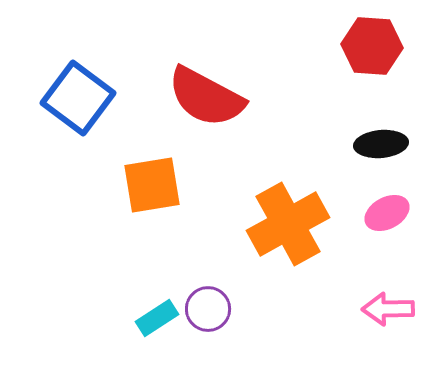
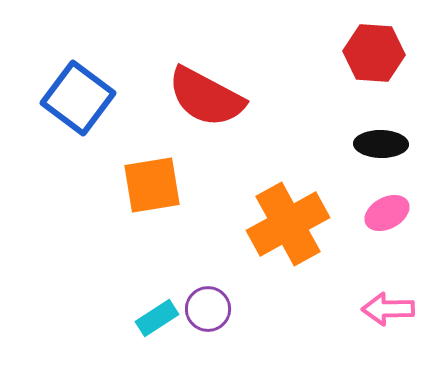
red hexagon: moved 2 px right, 7 px down
black ellipse: rotated 6 degrees clockwise
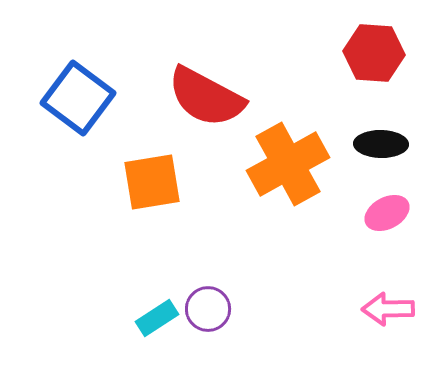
orange square: moved 3 px up
orange cross: moved 60 px up
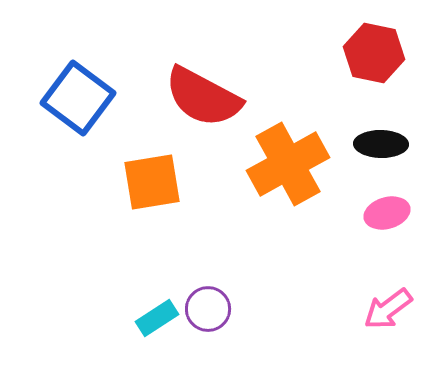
red hexagon: rotated 8 degrees clockwise
red semicircle: moved 3 px left
pink ellipse: rotated 12 degrees clockwise
pink arrow: rotated 36 degrees counterclockwise
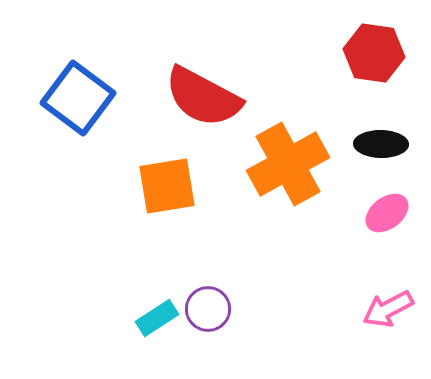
red hexagon: rotated 4 degrees counterclockwise
orange square: moved 15 px right, 4 px down
pink ellipse: rotated 21 degrees counterclockwise
pink arrow: rotated 9 degrees clockwise
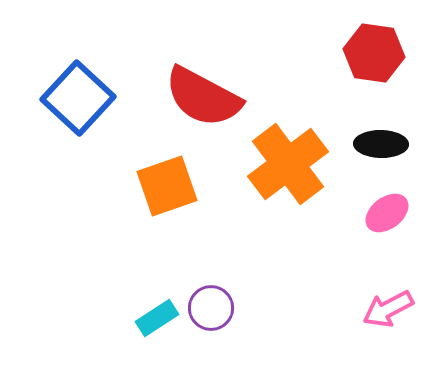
blue square: rotated 6 degrees clockwise
orange cross: rotated 8 degrees counterclockwise
orange square: rotated 10 degrees counterclockwise
purple circle: moved 3 px right, 1 px up
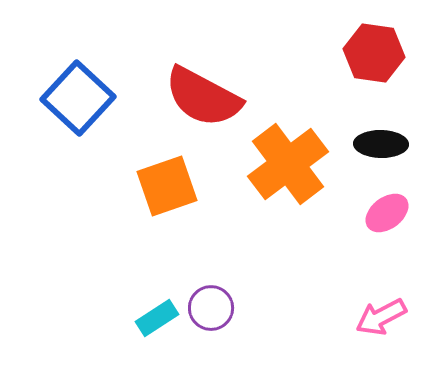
pink arrow: moved 7 px left, 8 px down
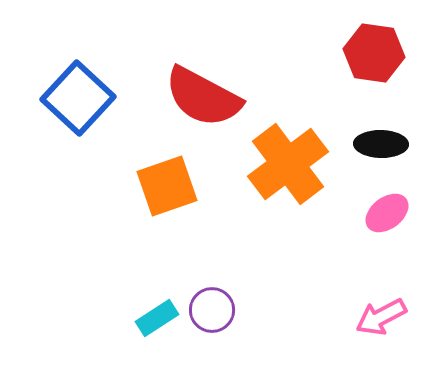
purple circle: moved 1 px right, 2 px down
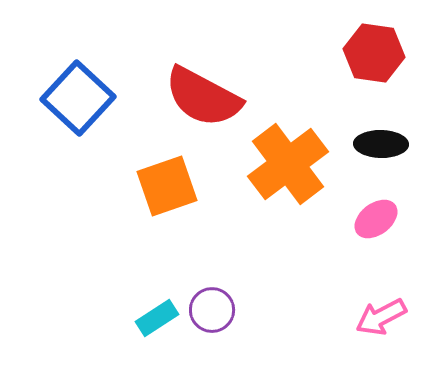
pink ellipse: moved 11 px left, 6 px down
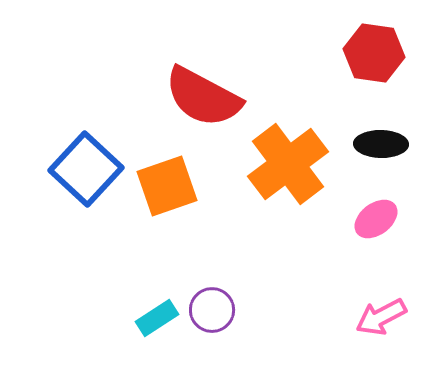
blue square: moved 8 px right, 71 px down
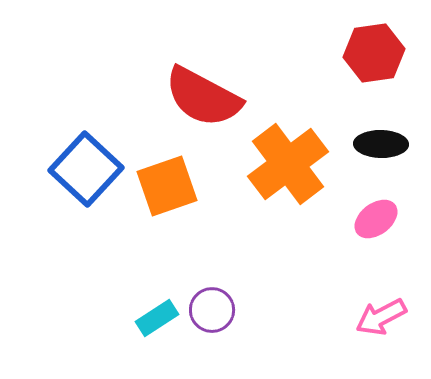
red hexagon: rotated 16 degrees counterclockwise
